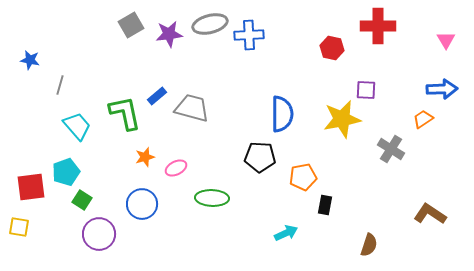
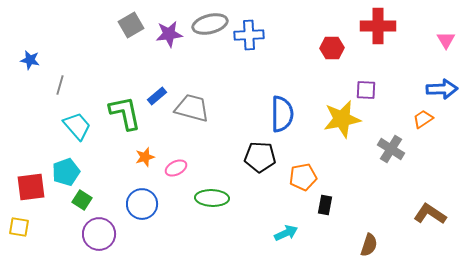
red hexagon: rotated 15 degrees counterclockwise
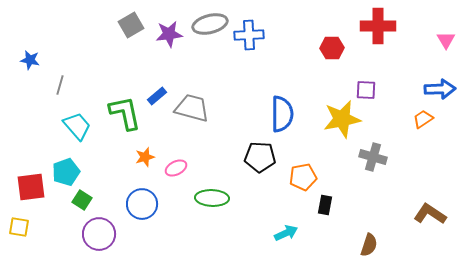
blue arrow: moved 2 px left
gray cross: moved 18 px left, 8 px down; rotated 16 degrees counterclockwise
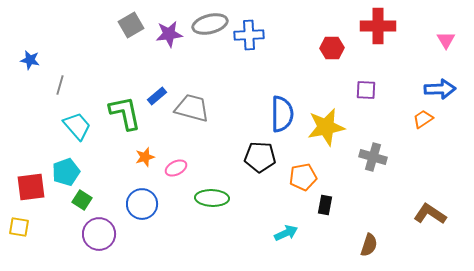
yellow star: moved 16 px left, 8 px down
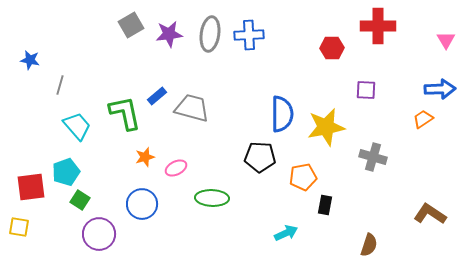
gray ellipse: moved 10 px down; rotated 68 degrees counterclockwise
green square: moved 2 px left
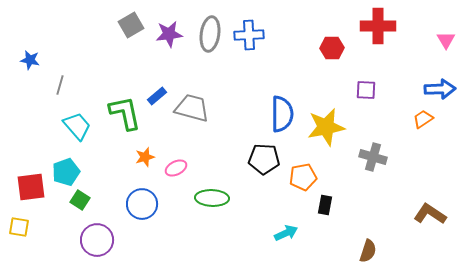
black pentagon: moved 4 px right, 2 px down
purple circle: moved 2 px left, 6 px down
brown semicircle: moved 1 px left, 6 px down
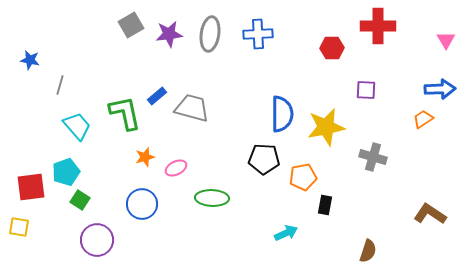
blue cross: moved 9 px right, 1 px up
